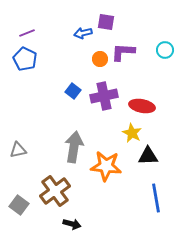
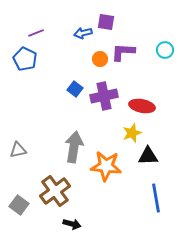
purple line: moved 9 px right
blue square: moved 2 px right, 2 px up
yellow star: rotated 24 degrees clockwise
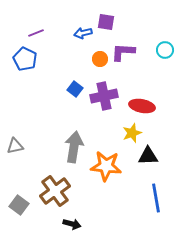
gray triangle: moved 3 px left, 4 px up
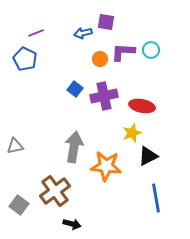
cyan circle: moved 14 px left
black triangle: rotated 25 degrees counterclockwise
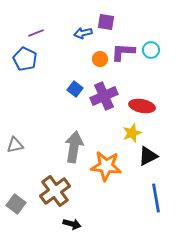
purple cross: rotated 12 degrees counterclockwise
gray triangle: moved 1 px up
gray square: moved 3 px left, 1 px up
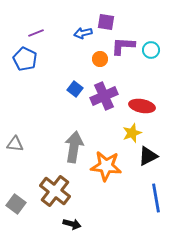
purple L-shape: moved 6 px up
gray triangle: moved 1 px up; rotated 18 degrees clockwise
brown cross: rotated 16 degrees counterclockwise
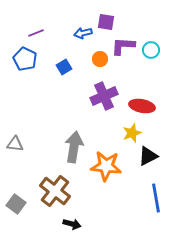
blue square: moved 11 px left, 22 px up; rotated 21 degrees clockwise
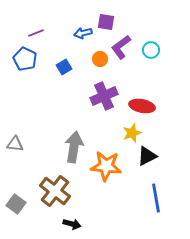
purple L-shape: moved 2 px left, 1 px down; rotated 40 degrees counterclockwise
black triangle: moved 1 px left
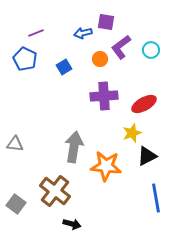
purple cross: rotated 20 degrees clockwise
red ellipse: moved 2 px right, 2 px up; rotated 40 degrees counterclockwise
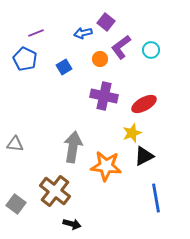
purple square: rotated 30 degrees clockwise
purple cross: rotated 16 degrees clockwise
gray arrow: moved 1 px left
black triangle: moved 3 px left
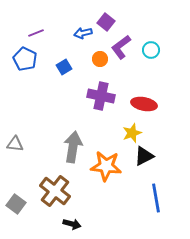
purple cross: moved 3 px left
red ellipse: rotated 40 degrees clockwise
